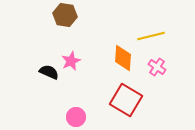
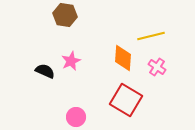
black semicircle: moved 4 px left, 1 px up
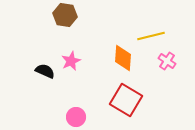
pink cross: moved 10 px right, 6 px up
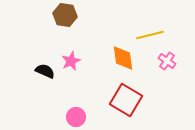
yellow line: moved 1 px left, 1 px up
orange diamond: rotated 12 degrees counterclockwise
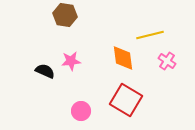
pink star: rotated 18 degrees clockwise
pink circle: moved 5 px right, 6 px up
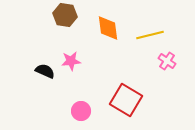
orange diamond: moved 15 px left, 30 px up
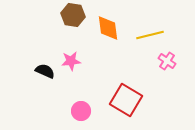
brown hexagon: moved 8 px right
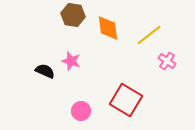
yellow line: moved 1 px left; rotated 24 degrees counterclockwise
pink star: rotated 24 degrees clockwise
